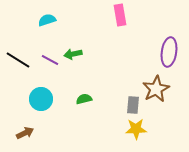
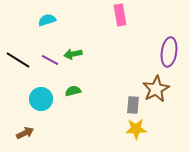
green semicircle: moved 11 px left, 8 px up
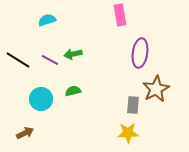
purple ellipse: moved 29 px left, 1 px down
yellow star: moved 8 px left, 4 px down
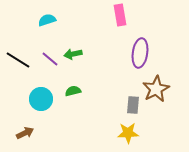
purple line: moved 1 px up; rotated 12 degrees clockwise
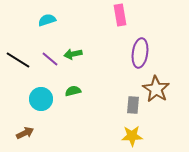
brown star: rotated 12 degrees counterclockwise
yellow star: moved 4 px right, 3 px down
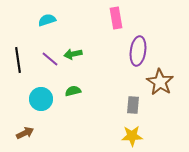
pink rectangle: moved 4 px left, 3 px down
purple ellipse: moved 2 px left, 2 px up
black line: rotated 50 degrees clockwise
brown star: moved 4 px right, 7 px up
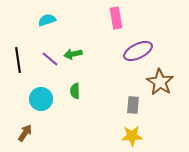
purple ellipse: rotated 56 degrees clockwise
green semicircle: moved 2 px right; rotated 77 degrees counterclockwise
brown arrow: rotated 30 degrees counterclockwise
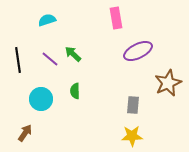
green arrow: rotated 54 degrees clockwise
brown star: moved 8 px right, 1 px down; rotated 16 degrees clockwise
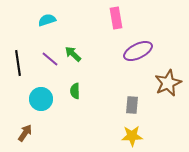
black line: moved 3 px down
gray rectangle: moved 1 px left
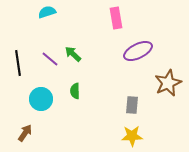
cyan semicircle: moved 8 px up
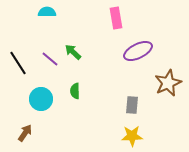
cyan semicircle: rotated 18 degrees clockwise
green arrow: moved 2 px up
black line: rotated 25 degrees counterclockwise
